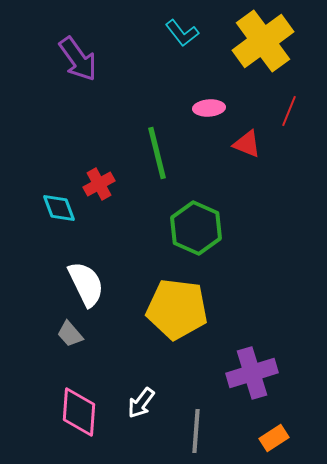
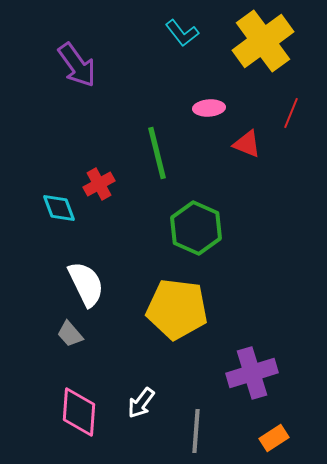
purple arrow: moved 1 px left, 6 px down
red line: moved 2 px right, 2 px down
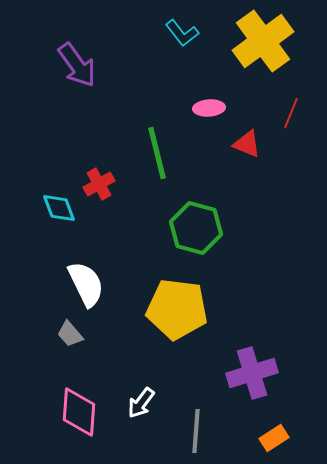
green hexagon: rotated 9 degrees counterclockwise
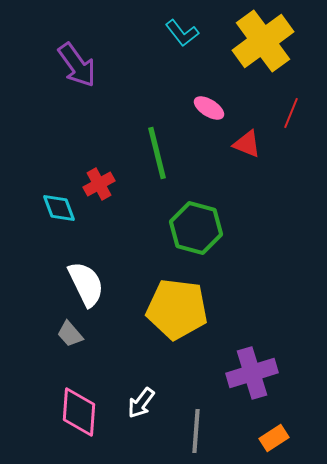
pink ellipse: rotated 36 degrees clockwise
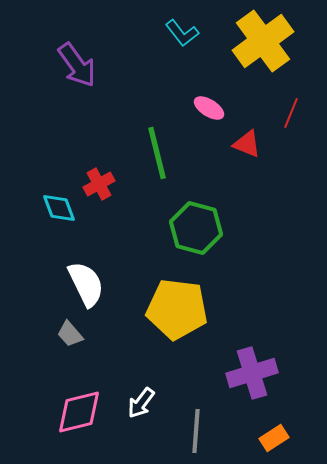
pink diamond: rotated 72 degrees clockwise
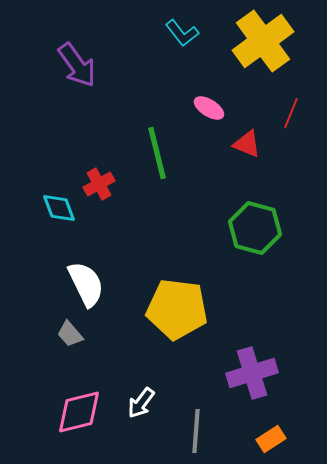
green hexagon: moved 59 px right
orange rectangle: moved 3 px left, 1 px down
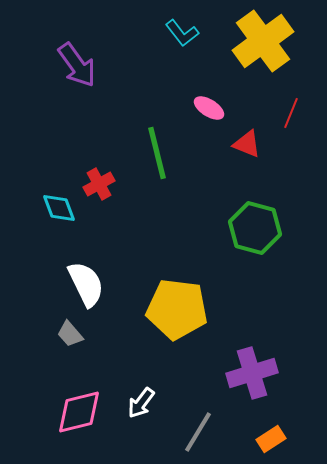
gray line: moved 2 px right, 1 px down; rotated 27 degrees clockwise
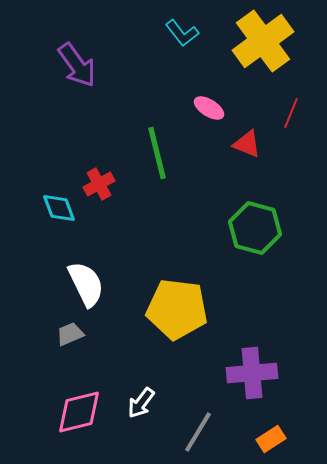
gray trapezoid: rotated 108 degrees clockwise
purple cross: rotated 12 degrees clockwise
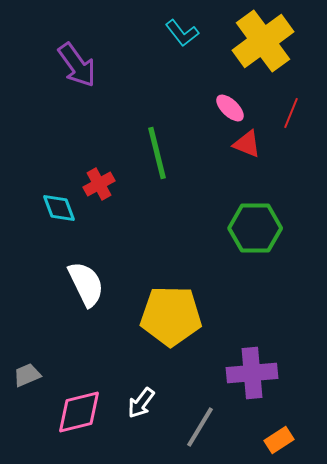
pink ellipse: moved 21 px right; rotated 12 degrees clockwise
green hexagon: rotated 15 degrees counterclockwise
yellow pentagon: moved 6 px left, 7 px down; rotated 6 degrees counterclockwise
gray trapezoid: moved 43 px left, 41 px down
gray line: moved 2 px right, 5 px up
orange rectangle: moved 8 px right, 1 px down
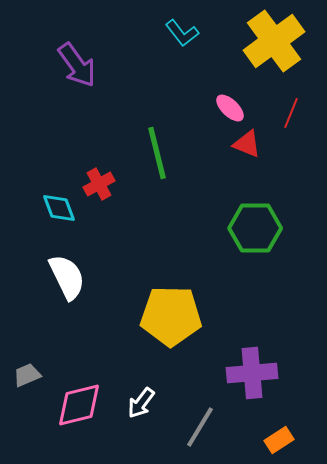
yellow cross: moved 11 px right
white semicircle: moved 19 px left, 7 px up
pink diamond: moved 7 px up
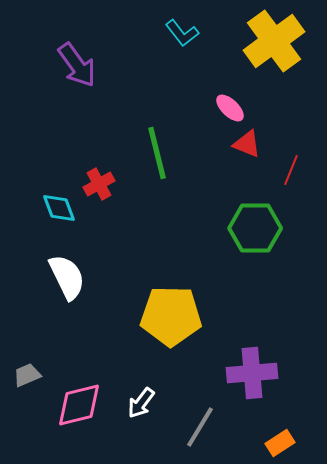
red line: moved 57 px down
orange rectangle: moved 1 px right, 3 px down
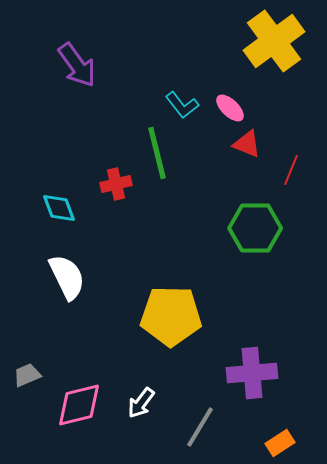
cyan L-shape: moved 72 px down
red cross: moved 17 px right; rotated 16 degrees clockwise
